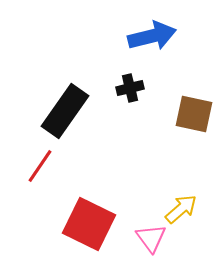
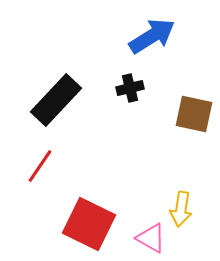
blue arrow: rotated 18 degrees counterclockwise
black rectangle: moved 9 px left, 11 px up; rotated 8 degrees clockwise
yellow arrow: rotated 140 degrees clockwise
pink triangle: rotated 24 degrees counterclockwise
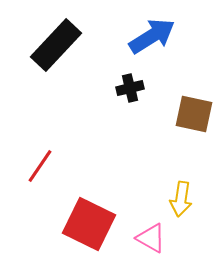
black rectangle: moved 55 px up
yellow arrow: moved 10 px up
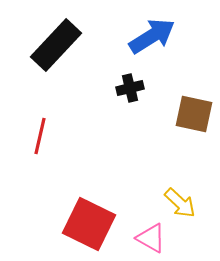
red line: moved 30 px up; rotated 21 degrees counterclockwise
yellow arrow: moved 1 px left, 4 px down; rotated 56 degrees counterclockwise
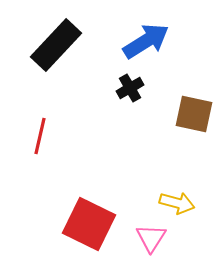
blue arrow: moved 6 px left, 5 px down
black cross: rotated 16 degrees counterclockwise
yellow arrow: moved 3 px left; rotated 28 degrees counterclockwise
pink triangle: rotated 32 degrees clockwise
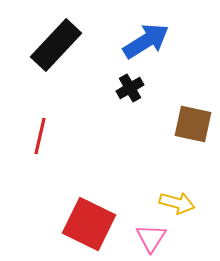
brown square: moved 1 px left, 10 px down
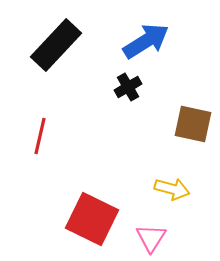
black cross: moved 2 px left, 1 px up
yellow arrow: moved 5 px left, 14 px up
red square: moved 3 px right, 5 px up
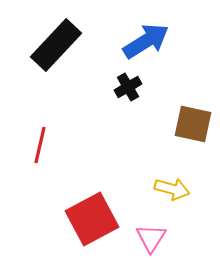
red line: moved 9 px down
red square: rotated 36 degrees clockwise
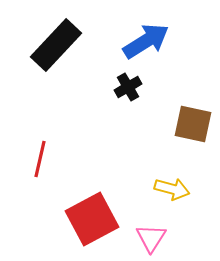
red line: moved 14 px down
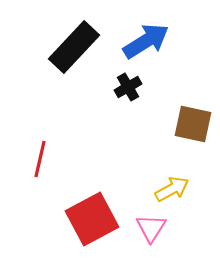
black rectangle: moved 18 px right, 2 px down
yellow arrow: rotated 44 degrees counterclockwise
pink triangle: moved 10 px up
